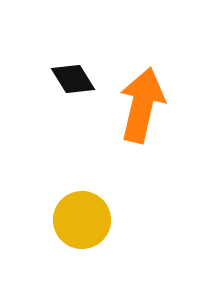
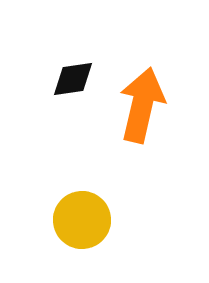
black diamond: rotated 66 degrees counterclockwise
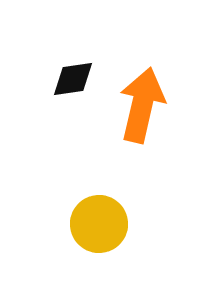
yellow circle: moved 17 px right, 4 px down
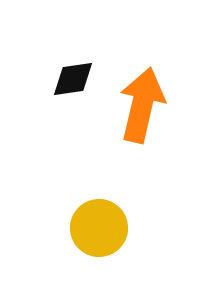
yellow circle: moved 4 px down
